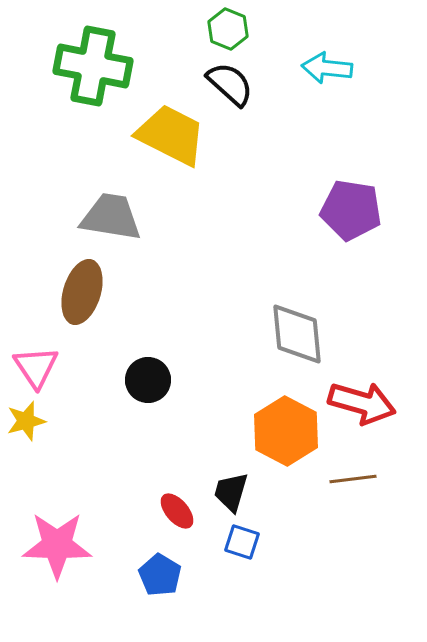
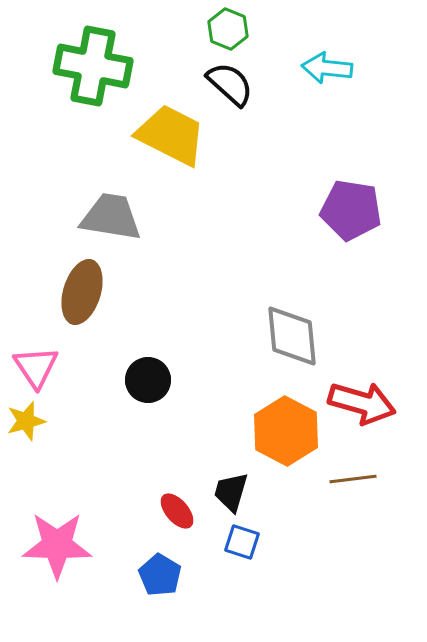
gray diamond: moved 5 px left, 2 px down
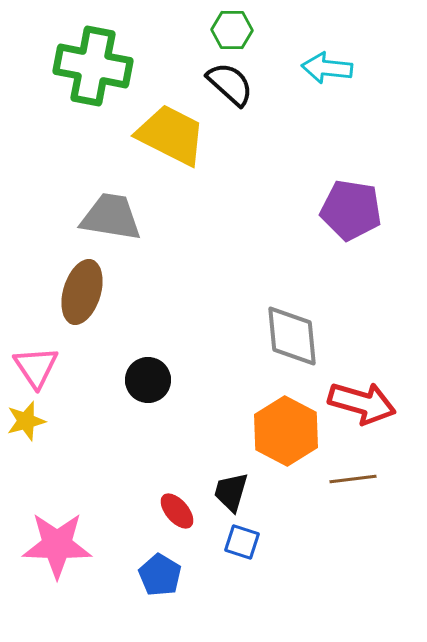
green hexagon: moved 4 px right, 1 px down; rotated 21 degrees counterclockwise
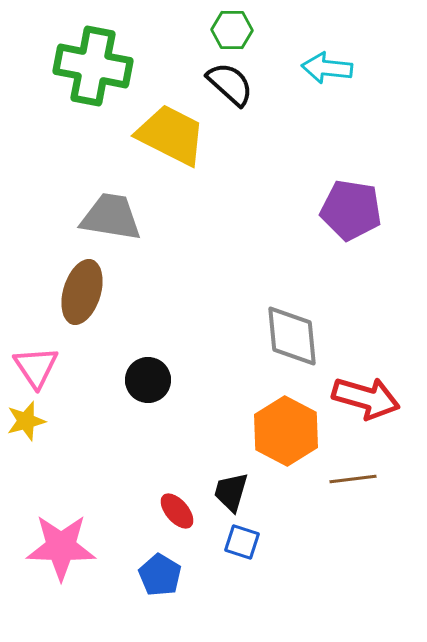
red arrow: moved 4 px right, 5 px up
pink star: moved 4 px right, 2 px down
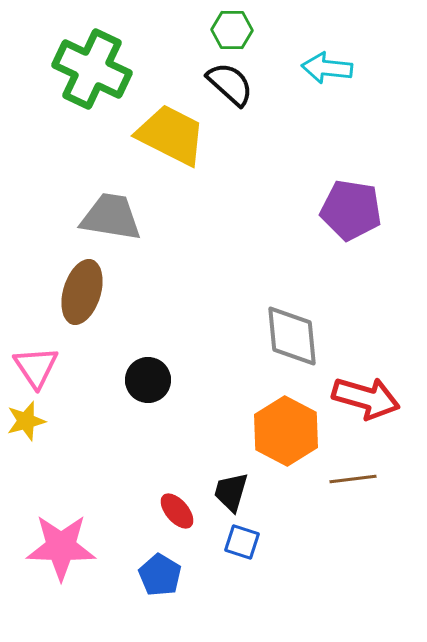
green cross: moved 1 px left, 3 px down; rotated 14 degrees clockwise
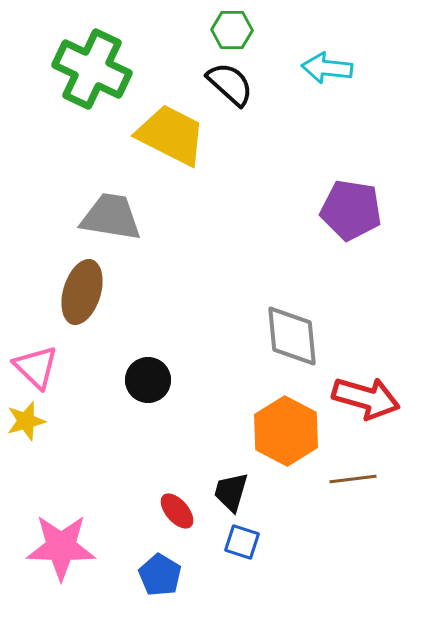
pink triangle: rotated 12 degrees counterclockwise
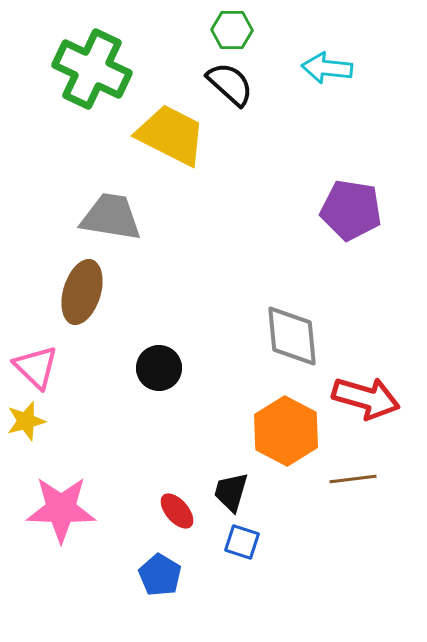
black circle: moved 11 px right, 12 px up
pink star: moved 38 px up
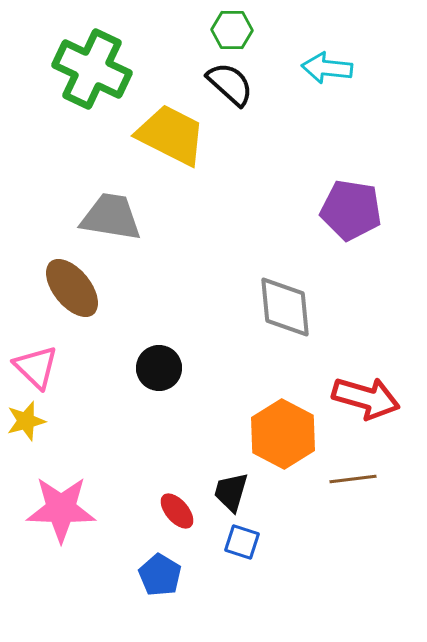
brown ellipse: moved 10 px left, 4 px up; rotated 56 degrees counterclockwise
gray diamond: moved 7 px left, 29 px up
orange hexagon: moved 3 px left, 3 px down
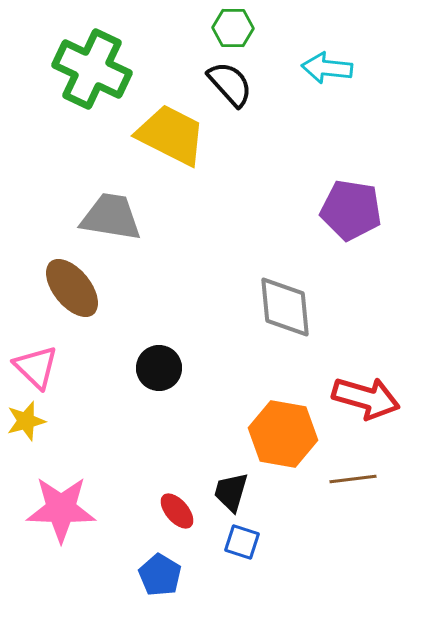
green hexagon: moved 1 px right, 2 px up
black semicircle: rotated 6 degrees clockwise
orange hexagon: rotated 18 degrees counterclockwise
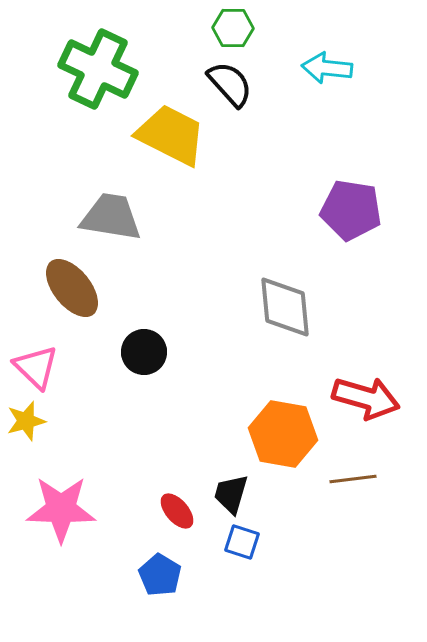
green cross: moved 6 px right
black circle: moved 15 px left, 16 px up
black trapezoid: moved 2 px down
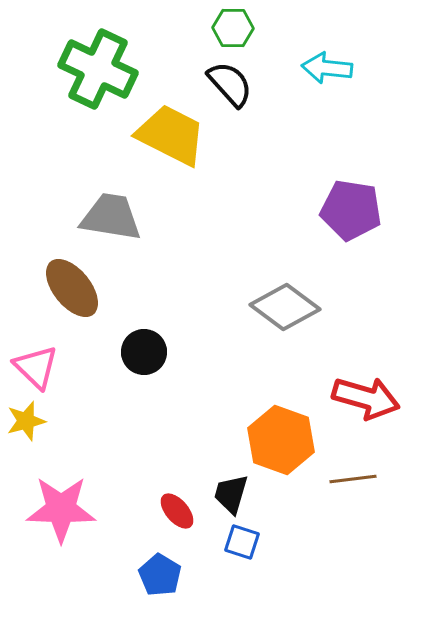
gray diamond: rotated 48 degrees counterclockwise
orange hexagon: moved 2 px left, 6 px down; rotated 10 degrees clockwise
